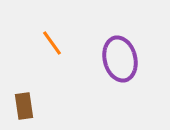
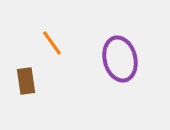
brown rectangle: moved 2 px right, 25 px up
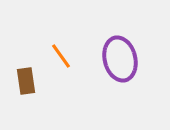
orange line: moved 9 px right, 13 px down
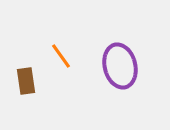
purple ellipse: moved 7 px down
